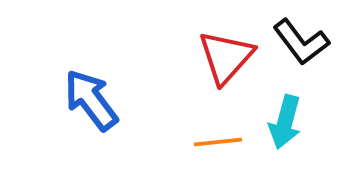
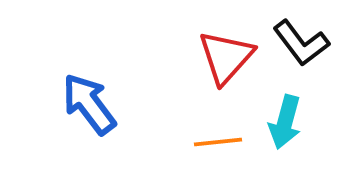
black L-shape: moved 1 px down
blue arrow: moved 2 px left, 4 px down
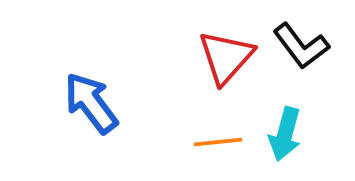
black L-shape: moved 3 px down
blue arrow: moved 2 px right, 1 px up
cyan arrow: moved 12 px down
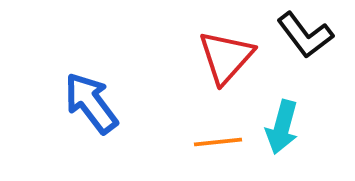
black L-shape: moved 4 px right, 11 px up
cyan arrow: moved 3 px left, 7 px up
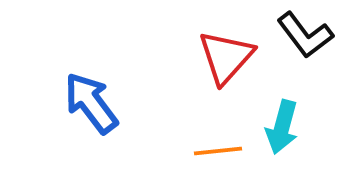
orange line: moved 9 px down
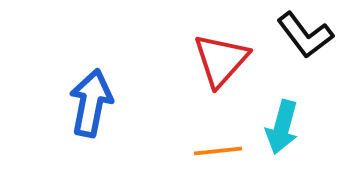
red triangle: moved 5 px left, 3 px down
blue arrow: rotated 48 degrees clockwise
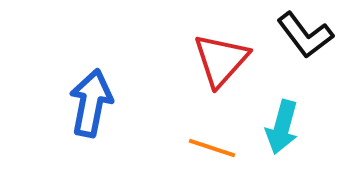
orange line: moved 6 px left, 3 px up; rotated 24 degrees clockwise
